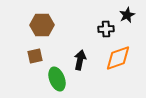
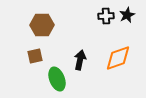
black cross: moved 13 px up
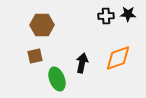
black star: moved 1 px right, 1 px up; rotated 28 degrees clockwise
black arrow: moved 2 px right, 3 px down
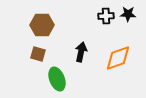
brown square: moved 3 px right, 2 px up; rotated 28 degrees clockwise
black arrow: moved 1 px left, 11 px up
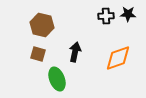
brown hexagon: rotated 15 degrees clockwise
black arrow: moved 6 px left
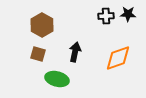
brown hexagon: rotated 15 degrees clockwise
green ellipse: rotated 55 degrees counterclockwise
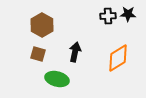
black cross: moved 2 px right
orange diamond: rotated 12 degrees counterclockwise
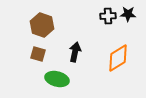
brown hexagon: rotated 10 degrees counterclockwise
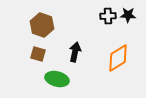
black star: moved 1 px down
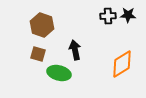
black arrow: moved 2 px up; rotated 24 degrees counterclockwise
orange diamond: moved 4 px right, 6 px down
green ellipse: moved 2 px right, 6 px up
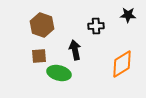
black cross: moved 12 px left, 10 px down
brown square: moved 1 px right, 2 px down; rotated 21 degrees counterclockwise
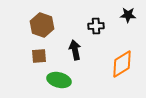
green ellipse: moved 7 px down
